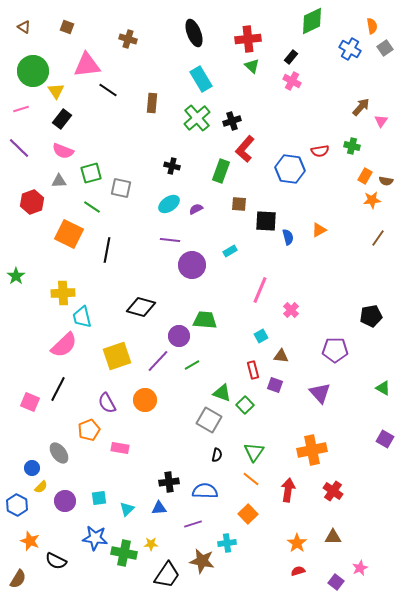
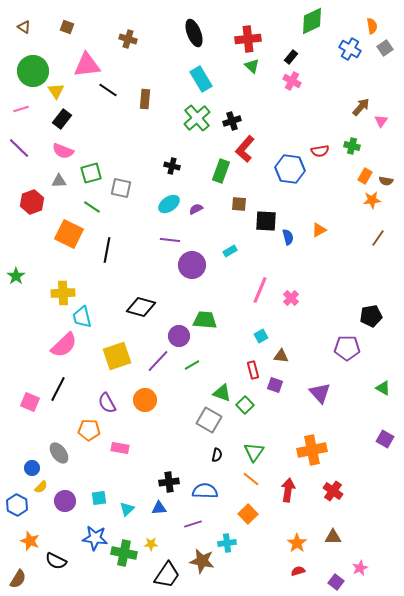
brown rectangle at (152, 103): moved 7 px left, 4 px up
pink cross at (291, 310): moved 12 px up
purple pentagon at (335, 350): moved 12 px right, 2 px up
orange pentagon at (89, 430): rotated 25 degrees clockwise
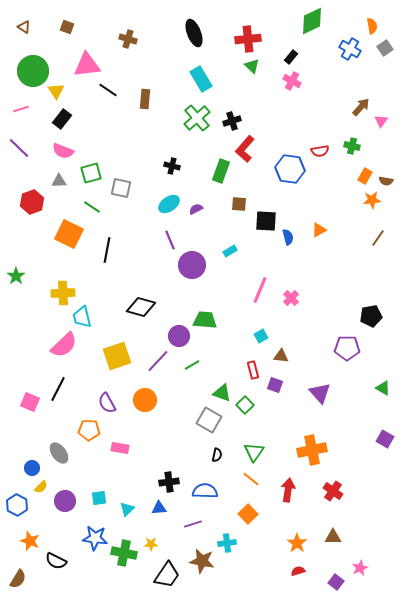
purple line at (170, 240): rotated 60 degrees clockwise
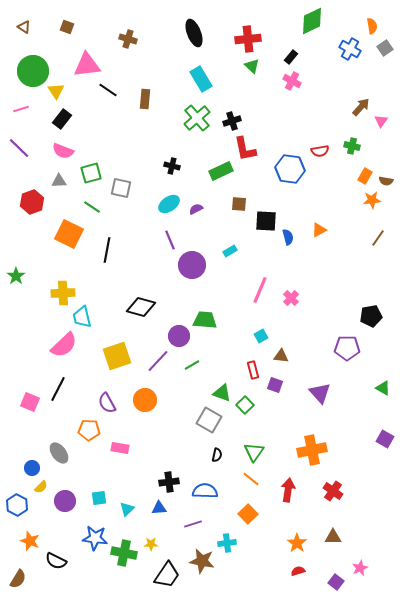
red L-shape at (245, 149): rotated 52 degrees counterclockwise
green rectangle at (221, 171): rotated 45 degrees clockwise
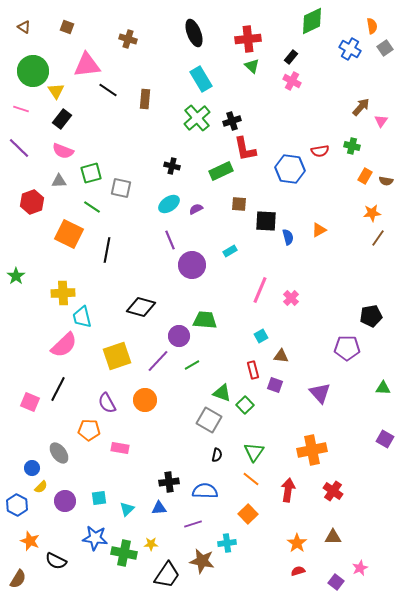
pink line at (21, 109): rotated 35 degrees clockwise
orange star at (372, 200): moved 13 px down
green triangle at (383, 388): rotated 28 degrees counterclockwise
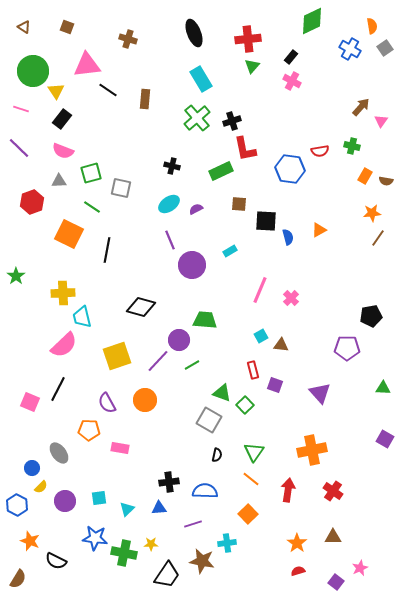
green triangle at (252, 66): rotated 28 degrees clockwise
purple circle at (179, 336): moved 4 px down
brown triangle at (281, 356): moved 11 px up
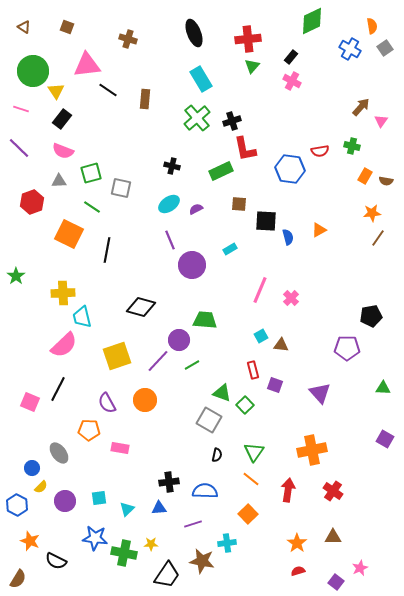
cyan rectangle at (230, 251): moved 2 px up
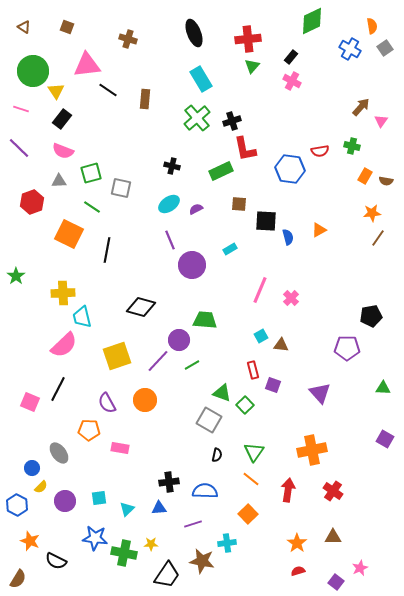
purple square at (275, 385): moved 2 px left
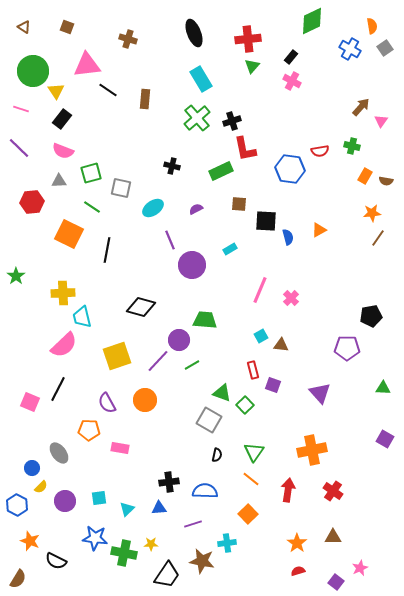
red hexagon at (32, 202): rotated 15 degrees clockwise
cyan ellipse at (169, 204): moved 16 px left, 4 px down
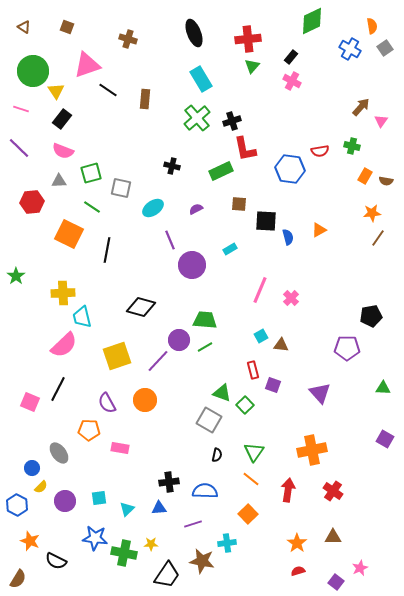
pink triangle at (87, 65): rotated 12 degrees counterclockwise
green line at (192, 365): moved 13 px right, 18 px up
